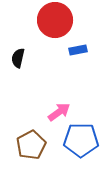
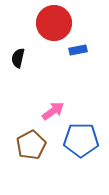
red circle: moved 1 px left, 3 px down
pink arrow: moved 6 px left, 1 px up
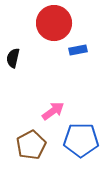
black semicircle: moved 5 px left
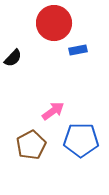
black semicircle: rotated 150 degrees counterclockwise
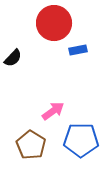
brown pentagon: rotated 12 degrees counterclockwise
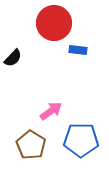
blue rectangle: rotated 18 degrees clockwise
pink arrow: moved 2 px left
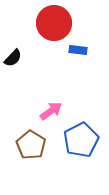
blue pentagon: rotated 28 degrees counterclockwise
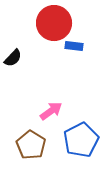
blue rectangle: moved 4 px left, 4 px up
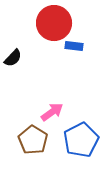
pink arrow: moved 1 px right, 1 px down
brown pentagon: moved 2 px right, 5 px up
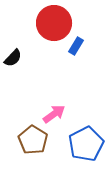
blue rectangle: moved 2 px right; rotated 66 degrees counterclockwise
pink arrow: moved 2 px right, 2 px down
blue pentagon: moved 5 px right, 4 px down
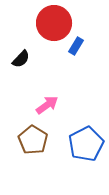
black semicircle: moved 8 px right, 1 px down
pink arrow: moved 7 px left, 9 px up
